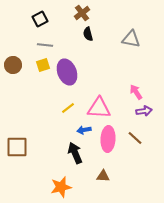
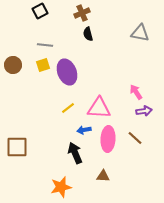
brown cross: rotated 14 degrees clockwise
black square: moved 8 px up
gray triangle: moved 9 px right, 6 px up
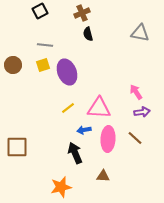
purple arrow: moved 2 px left, 1 px down
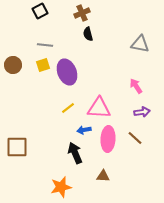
gray triangle: moved 11 px down
pink arrow: moved 6 px up
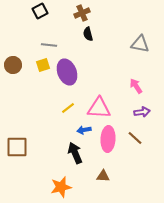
gray line: moved 4 px right
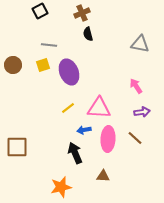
purple ellipse: moved 2 px right
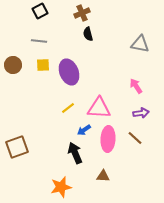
gray line: moved 10 px left, 4 px up
yellow square: rotated 16 degrees clockwise
purple arrow: moved 1 px left, 1 px down
blue arrow: rotated 24 degrees counterclockwise
brown square: rotated 20 degrees counterclockwise
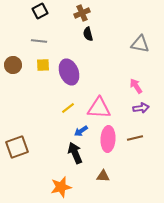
purple arrow: moved 5 px up
blue arrow: moved 3 px left, 1 px down
brown line: rotated 56 degrees counterclockwise
